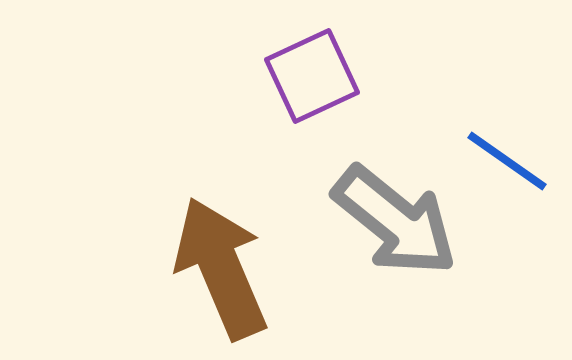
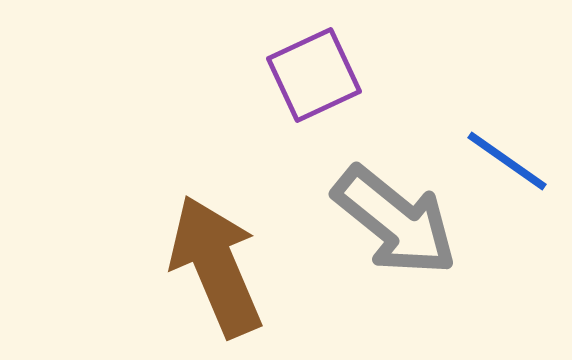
purple square: moved 2 px right, 1 px up
brown arrow: moved 5 px left, 2 px up
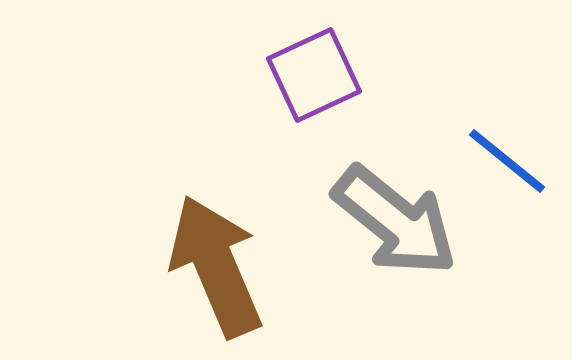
blue line: rotated 4 degrees clockwise
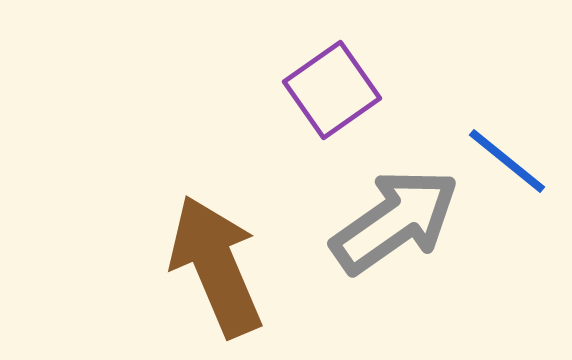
purple square: moved 18 px right, 15 px down; rotated 10 degrees counterclockwise
gray arrow: rotated 74 degrees counterclockwise
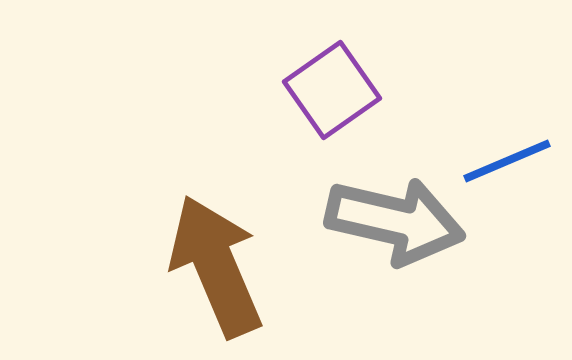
blue line: rotated 62 degrees counterclockwise
gray arrow: rotated 48 degrees clockwise
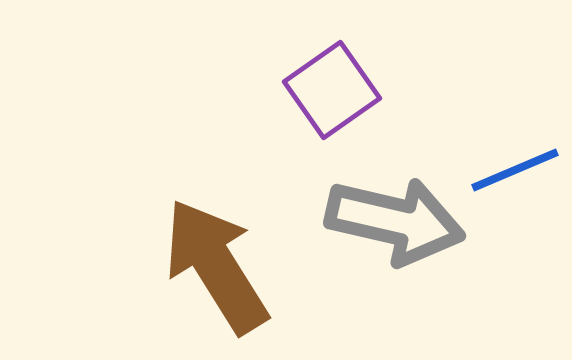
blue line: moved 8 px right, 9 px down
brown arrow: rotated 9 degrees counterclockwise
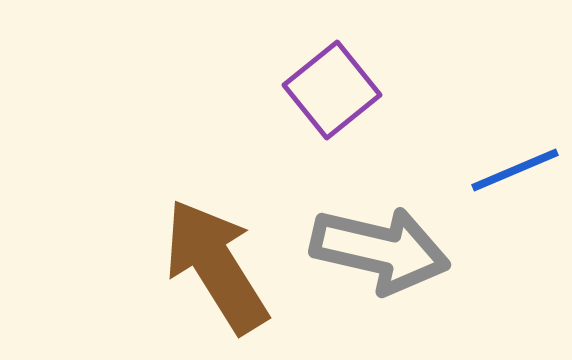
purple square: rotated 4 degrees counterclockwise
gray arrow: moved 15 px left, 29 px down
